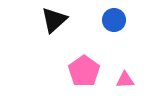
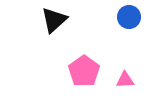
blue circle: moved 15 px right, 3 px up
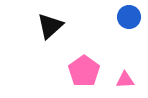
black triangle: moved 4 px left, 6 px down
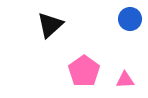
blue circle: moved 1 px right, 2 px down
black triangle: moved 1 px up
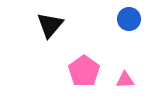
blue circle: moved 1 px left
black triangle: rotated 8 degrees counterclockwise
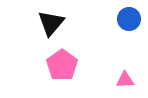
black triangle: moved 1 px right, 2 px up
pink pentagon: moved 22 px left, 6 px up
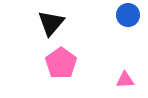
blue circle: moved 1 px left, 4 px up
pink pentagon: moved 1 px left, 2 px up
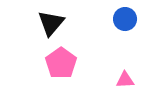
blue circle: moved 3 px left, 4 px down
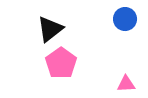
black triangle: moved 1 px left, 6 px down; rotated 12 degrees clockwise
pink triangle: moved 1 px right, 4 px down
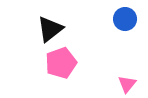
pink pentagon: rotated 16 degrees clockwise
pink triangle: moved 1 px right; rotated 48 degrees counterclockwise
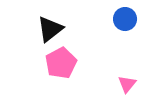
pink pentagon: rotated 8 degrees counterclockwise
